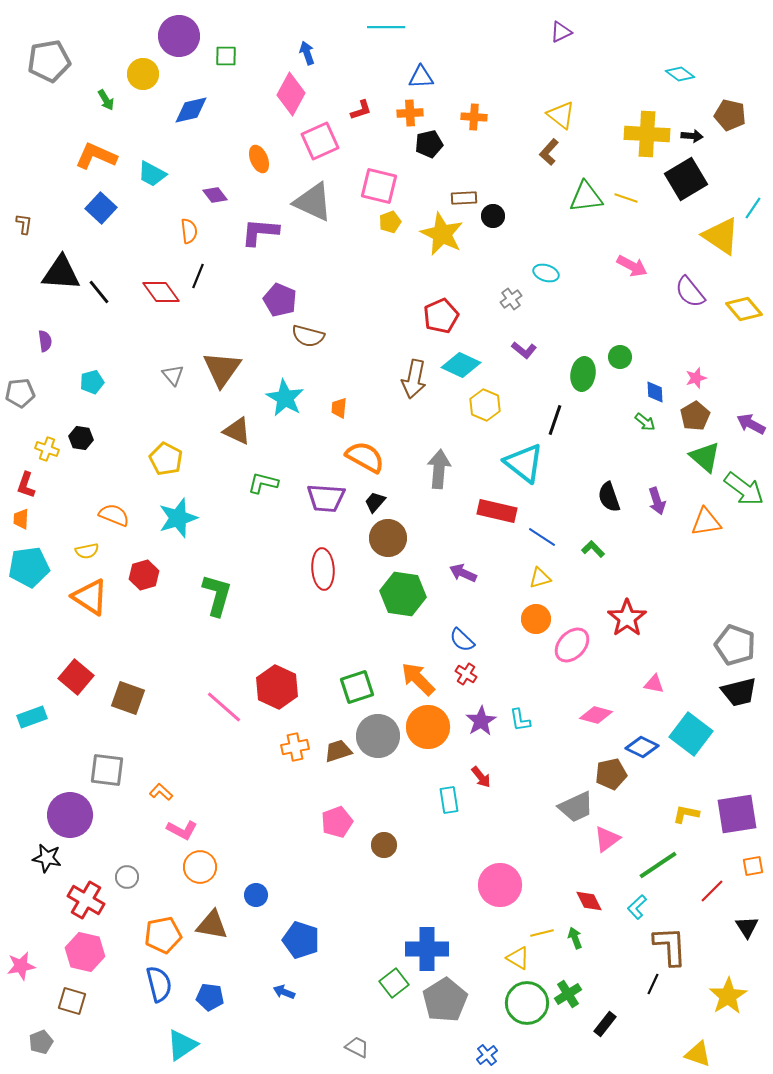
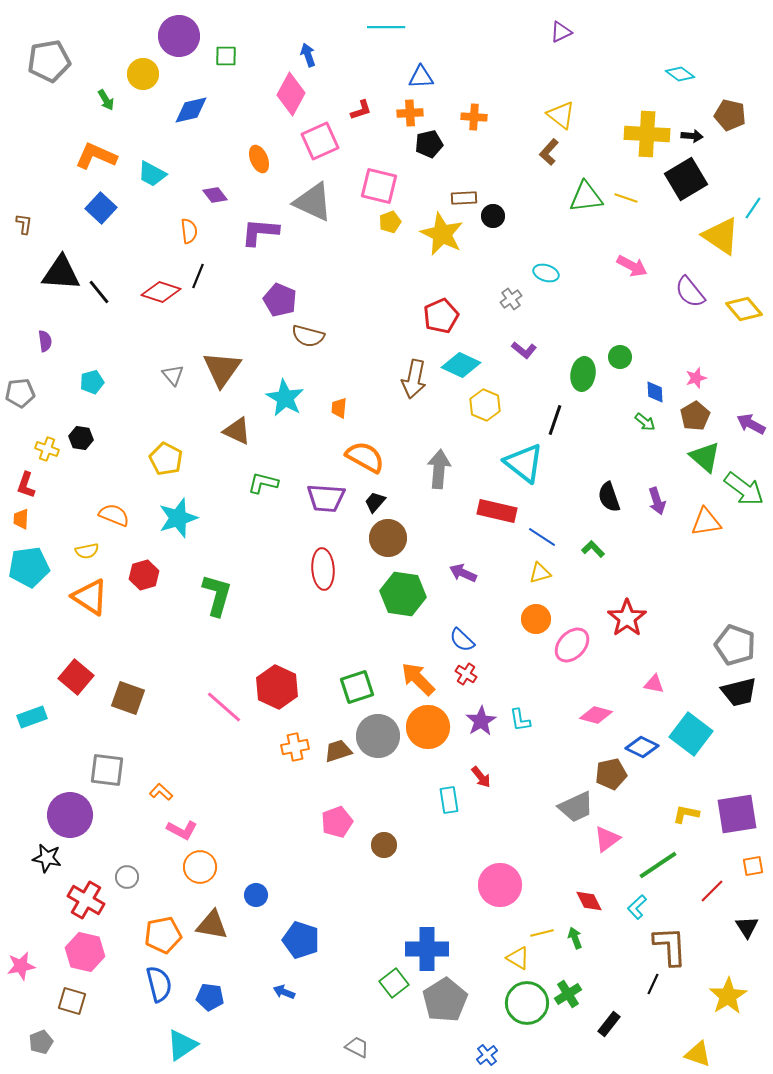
blue arrow at (307, 53): moved 1 px right, 2 px down
red diamond at (161, 292): rotated 36 degrees counterclockwise
yellow triangle at (540, 578): moved 5 px up
black rectangle at (605, 1024): moved 4 px right
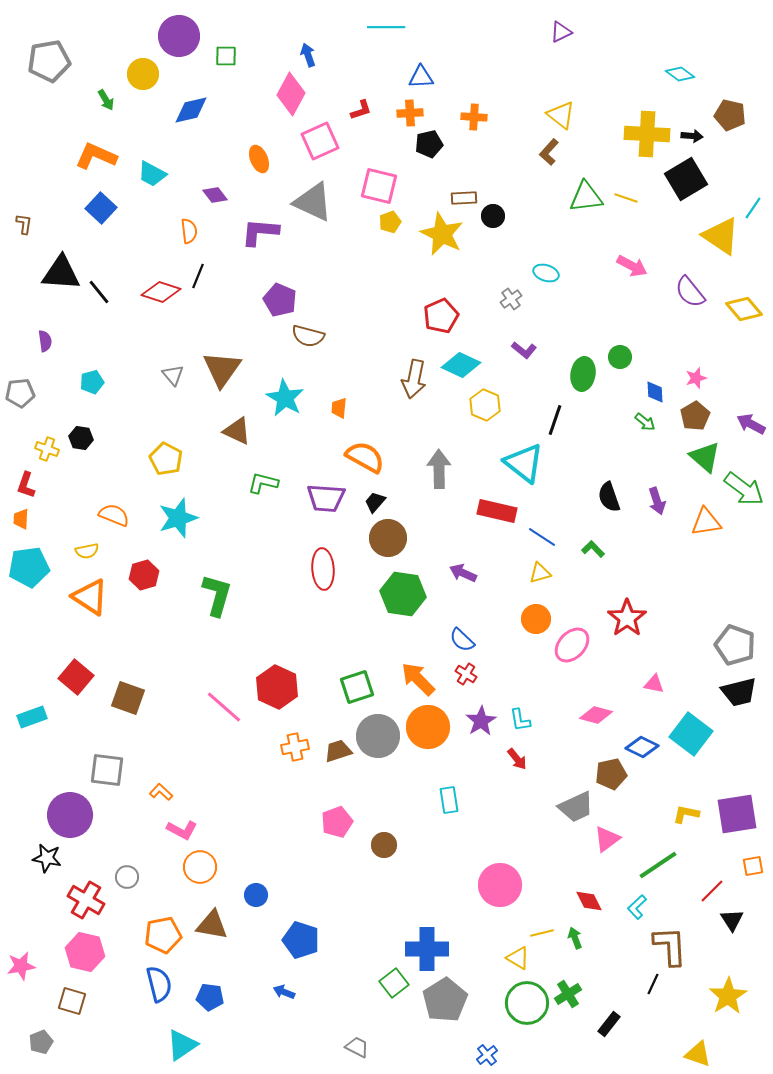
gray arrow at (439, 469): rotated 6 degrees counterclockwise
red arrow at (481, 777): moved 36 px right, 18 px up
black triangle at (747, 927): moved 15 px left, 7 px up
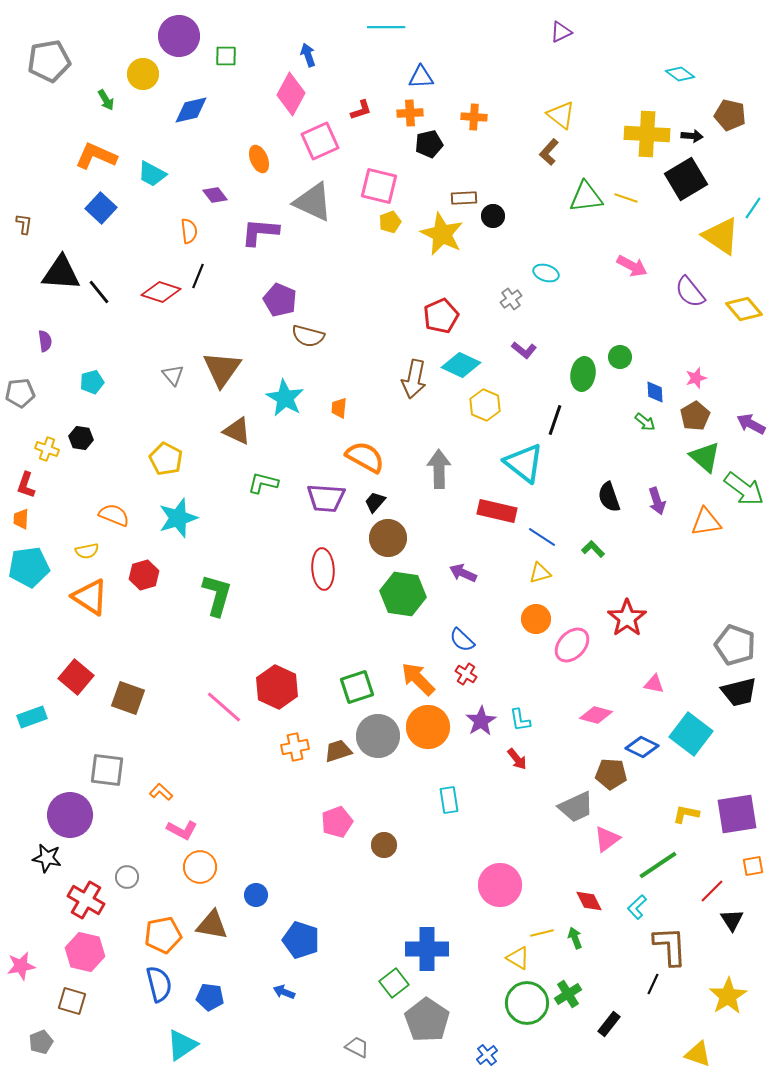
brown pentagon at (611, 774): rotated 16 degrees clockwise
gray pentagon at (445, 1000): moved 18 px left, 20 px down; rotated 6 degrees counterclockwise
